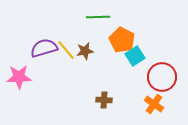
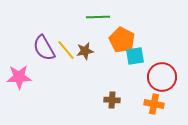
purple semicircle: rotated 104 degrees counterclockwise
cyan square: rotated 24 degrees clockwise
brown cross: moved 8 px right
orange cross: rotated 24 degrees counterclockwise
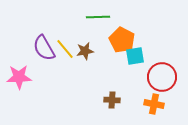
yellow line: moved 1 px left, 1 px up
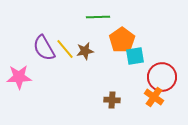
orange pentagon: rotated 10 degrees clockwise
orange cross: moved 7 px up; rotated 24 degrees clockwise
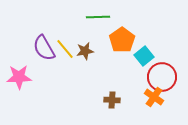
cyan square: moved 9 px right; rotated 30 degrees counterclockwise
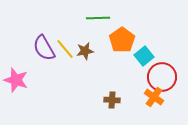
green line: moved 1 px down
pink star: moved 3 px left, 3 px down; rotated 20 degrees clockwise
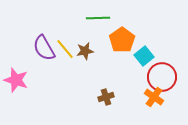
brown cross: moved 6 px left, 3 px up; rotated 21 degrees counterclockwise
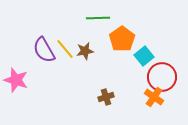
orange pentagon: moved 1 px up
purple semicircle: moved 2 px down
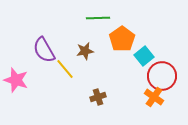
yellow line: moved 20 px down
red circle: moved 1 px up
brown cross: moved 8 px left
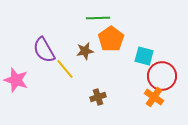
orange pentagon: moved 11 px left
cyan square: rotated 36 degrees counterclockwise
